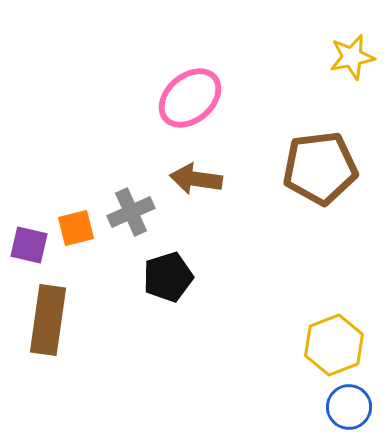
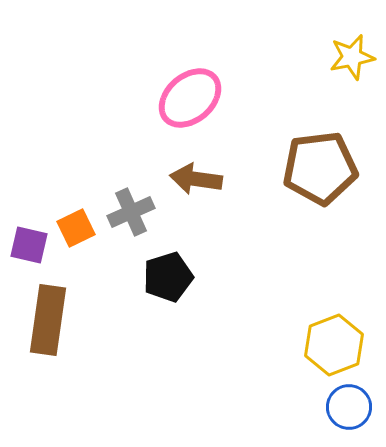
orange square: rotated 12 degrees counterclockwise
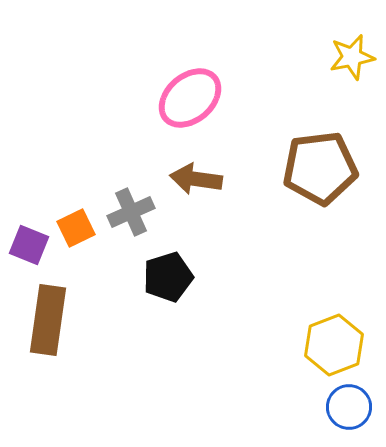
purple square: rotated 9 degrees clockwise
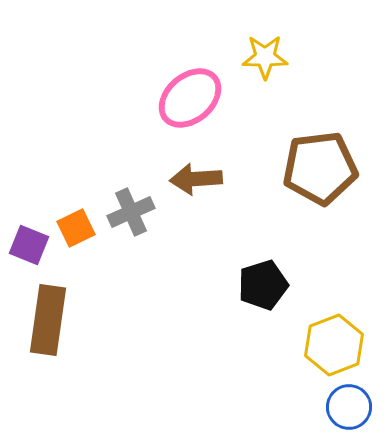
yellow star: moved 87 px left; rotated 12 degrees clockwise
brown arrow: rotated 12 degrees counterclockwise
black pentagon: moved 95 px right, 8 px down
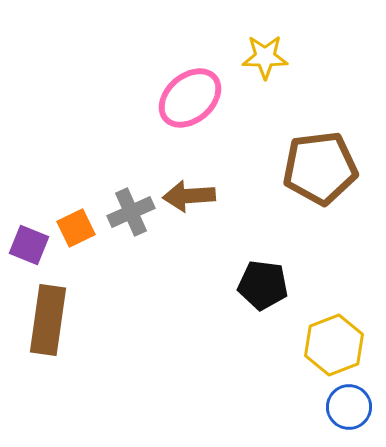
brown arrow: moved 7 px left, 17 px down
black pentagon: rotated 24 degrees clockwise
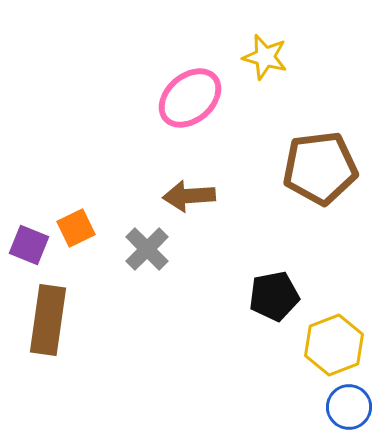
yellow star: rotated 15 degrees clockwise
gray cross: moved 16 px right, 37 px down; rotated 21 degrees counterclockwise
black pentagon: moved 11 px right, 11 px down; rotated 18 degrees counterclockwise
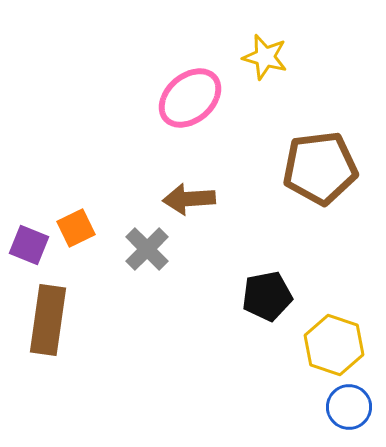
brown arrow: moved 3 px down
black pentagon: moved 7 px left
yellow hexagon: rotated 20 degrees counterclockwise
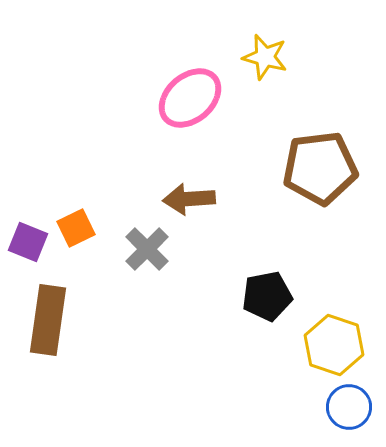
purple square: moved 1 px left, 3 px up
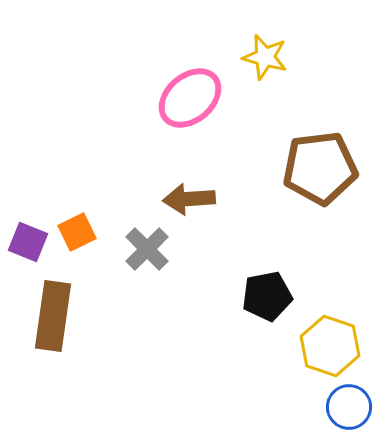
orange square: moved 1 px right, 4 px down
brown rectangle: moved 5 px right, 4 px up
yellow hexagon: moved 4 px left, 1 px down
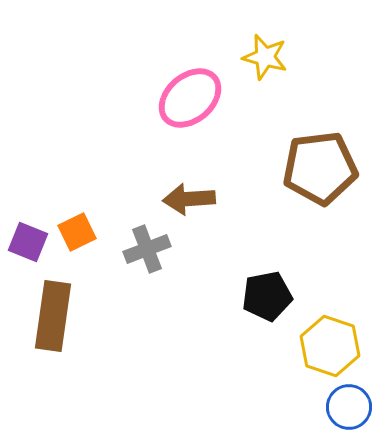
gray cross: rotated 24 degrees clockwise
